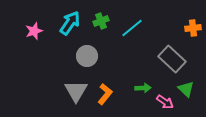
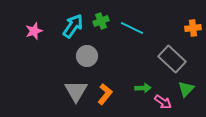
cyan arrow: moved 3 px right, 3 px down
cyan line: rotated 65 degrees clockwise
green triangle: rotated 30 degrees clockwise
pink arrow: moved 2 px left
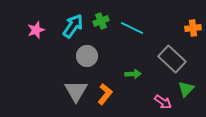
pink star: moved 2 px right, 1 px up
green arrow: moved 10 px left, 14 px up
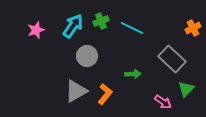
orange cross: rotated 21 degrees counterclockwise
gray triangle: rotated 30 degrees clockwise
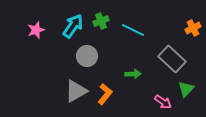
cyan line: moved 1 px right, 2 px down
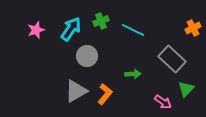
cyan arrow: moved 2 px left, 3 px down
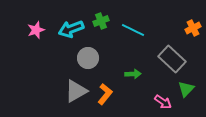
cyan arrow: rotated 145 degrees counterclockwise
gray circle: moved 1 px right, 2 px down
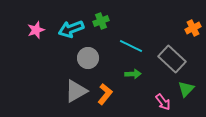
cyan line: moved 2 px left, 16 px down
pink arrow: rotated 18 degrees clockwise
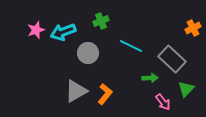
cyan arrow: moved 8 px left, 3 px down
gray circle: moved 5 px up
green arrow: moved 17 px right, 4 px down
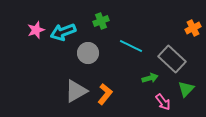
green arrow: rotated 14 degrees counterclockwise
